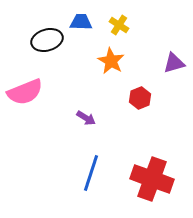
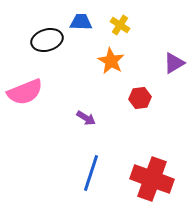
yellow cross: moved 1 px right
purple triangle: rotated 15 degrees counterclockwise
red hexagon: rotated 15 degrees clockwise
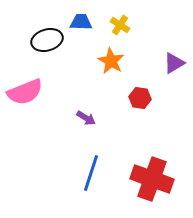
red hexagon: rotated 15 degrees clockwise
